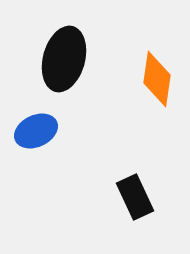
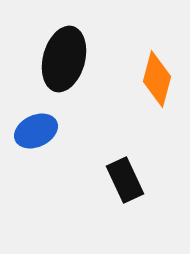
orange diamond: rotated 6 degrees clockwise
black rectangle: moved 10 px left, 17 px up
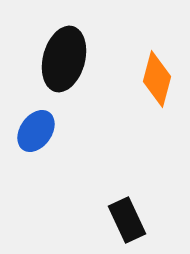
blue ellipse: rotated 30 degrees counterclockwise
black rectangle: moved 2 px right, 40 px down
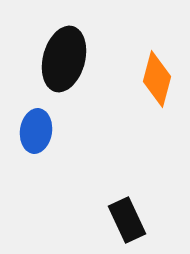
blue ellipse: rotated 27 degrees counterclockwise
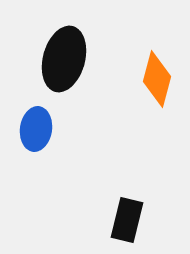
blue ellipse: moved 2 px up
black rectangle: rotated 39 degrees clockwise
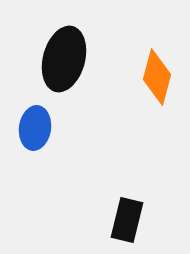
orange diamond: moved 2 px up
blue ellipse: moved 1 px left, 1 px up
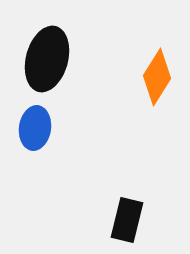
black ellipse: moved 17 px left
orange diamond: rotated 18 degrees clockwise
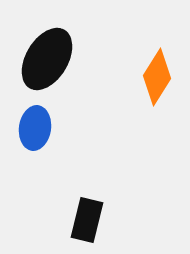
black ellipse: rotated 16 degrees clockwise
black rectangle: moved 40 px left
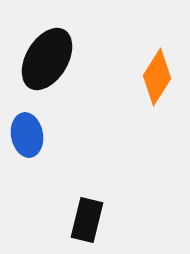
blue ellipse: moved 8 px left, 7 px down; rotated 18 degrees counterclockwise
